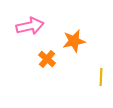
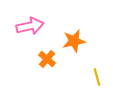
yellow line: moved 4 px left; rotated 18 degrees counterclockwise
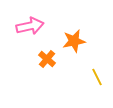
yellow line: rotated 12 degrees counterclockwise
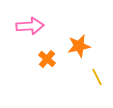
pink arrow: rotated 8 degrees clockwise
orange star: moved 5 px right, 5 px down
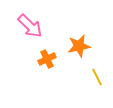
pink arrow: rotated 48 degrees clockwise
orange cross: rotated 24 degrees clockwise
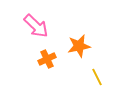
pink arrow: moved 6 px right
